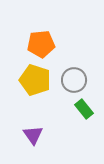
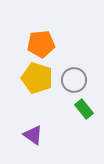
yellow pentagon: moved 2 px right, 2 px up
purple triangle: rotated 20 degrees counterclockwise
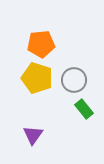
purple triangle: rotated 30 degrees clockwise
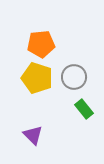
gray circle: moved 3 px up
purple triangle: rotated 20 degrees counterclockwise
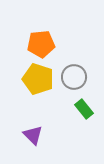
yellow pentagon: moved 1 px right, 1 px down
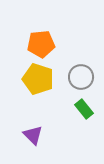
gray circle: moved 7 px right
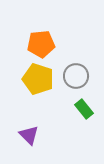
gray circle: moved 5 px left, 1 px up
purple triangle: moved 4 px left
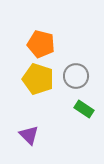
orange pentagon: rotated 20 degrees clockwise
green rectangle: rotated 18 degrees counterclockwise
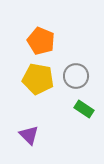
orange pentagon: moved 3 px up; rotated 8 degrees clockwise
yellow pentagon: rotated 8 degrees counterclockwise
